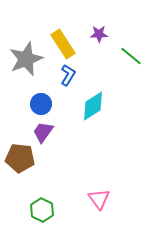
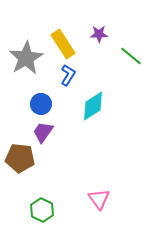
gray star: moved 1 px up; rotated 8 degrees counterclockwise
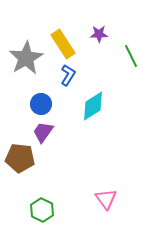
green line: rotated 25 degrees clockwise
pink triangle: moved 7 px right
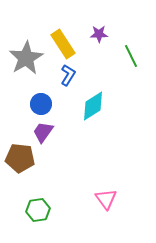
green hexagon: moved 4 px left; rotated 25 degrees clockwise
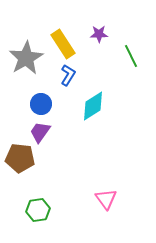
purple trapezoid: moved 3 px left
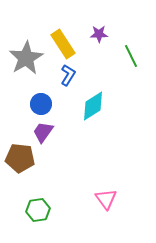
purple trapezoid: moved 3 px right
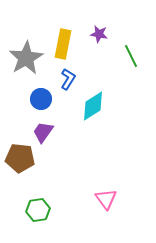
purple star: rotated 12 degrees clockwise
yellow rectangle: rotated 44 degrees clockwise
blue L-shape: moved 4 px down
blue circle: moved 5 px up
